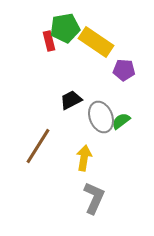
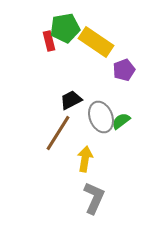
purple pentagon: rotated 25 degrees counterclockwise
brown line: moved 20 px right, 13 px up
yellow arrow: moved 1 px right, 1 px down
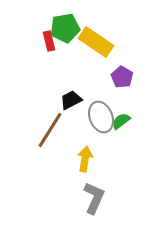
purple pentagon: moved 2 px left, 7 px down; rotated 20 degrees counterclockwise
brown line: moved 8 px left, 3 px up
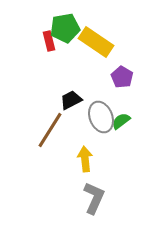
yellow arrow: rotated 15 degrees counterclockwise
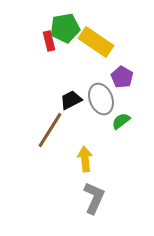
gray ellipse: moved 18 px up
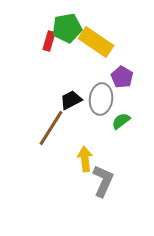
green pentagon: moved 2 px right
red rectangle: rotated 30 degrees clockwise
gray ellipse: rotated 28 degrees clockwise
brown line: moved 1 px right, 2 px up
gray L-shape: moved 9 px right, 17 px up
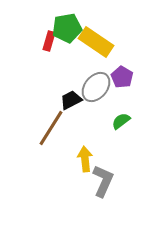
gray ellipse: moved 5 px left, 12 px up; rotated 32 degrees clockwise
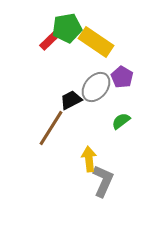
red rectangle: rotated 30 degrees clockwise
yellow arrow: moved 4 px right
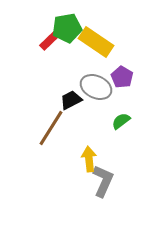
gray ellipse: rotated 76 degrees clockwise
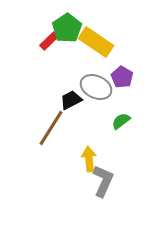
green pentagon: rotated 24 degrees counterclockwise
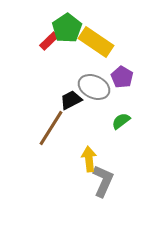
gray ellipse: moved 2 px left
